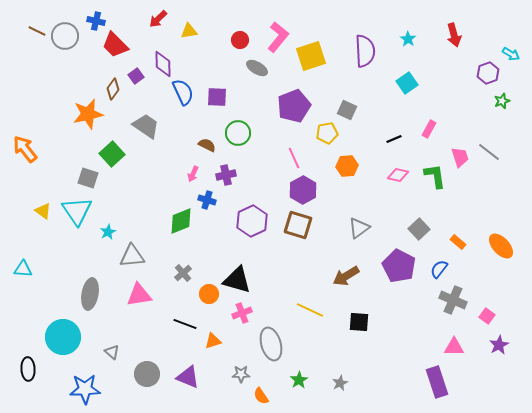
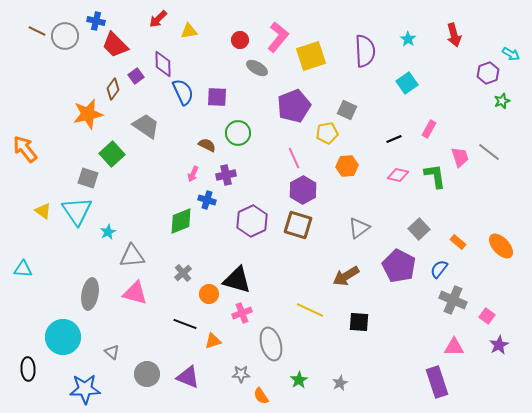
pink triangle at (139, 295): moved 4 px left, 2 px up; rotated 24 degrees clockwise
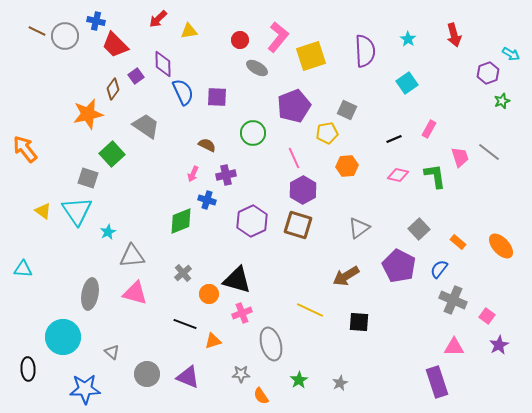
green circle at (238, 133): moved 15 px right
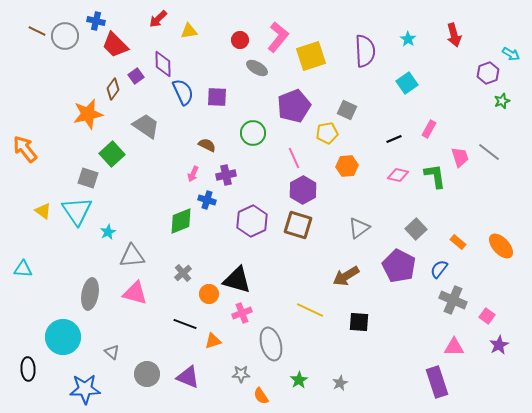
gray square at (419, 229): moved 3 px left
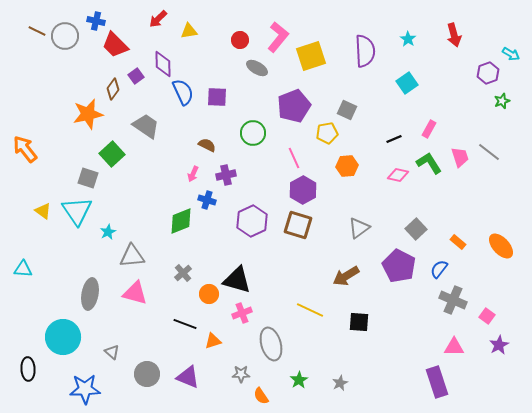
green L-shape at (435, 176): moved 6 px left, 13 px up; rotated 24 degrees counterclockwise
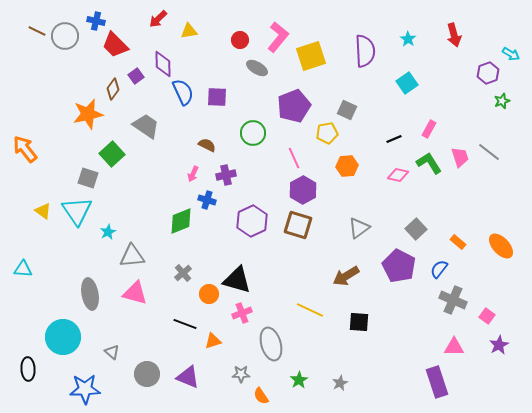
gray ellipse at (90, 294): rotated 20 degrees counterclockwise
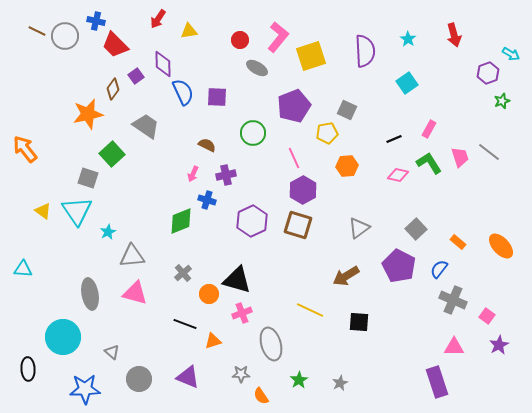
red arrow at (158, 19): rotated 12 degrees counterclockwise
gray circle at (147, 374): moved 8 px left, 5 px down
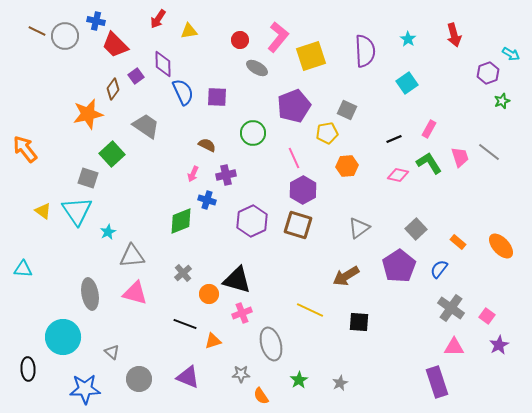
purple pentagon at (399, 266): rotated 12 degrees clockwise
gray cross at (453, 300): moved 2 px left, 8 px down; rotated 12 degrees clockwise
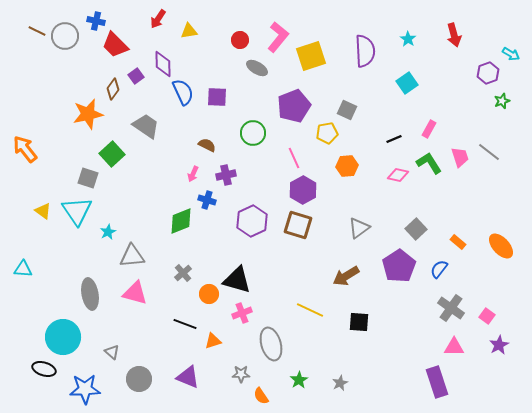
black ellipse at (28, 369): moved 16 px right; rotated 70 degrees counterclockwise
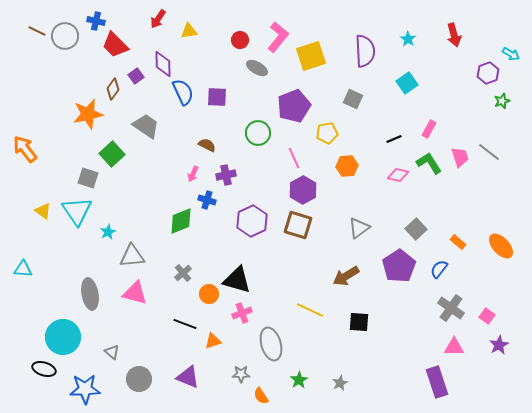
gray square at (347, 110): moved 6 px right, 11 px up
green circle at (253, 133): moved 5 px right
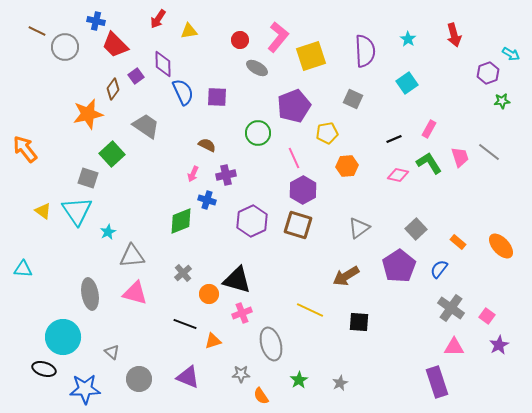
gray circle at (65, 36): moved 11 px down
green star at (502, 101): rotated 14 degrees clockwise
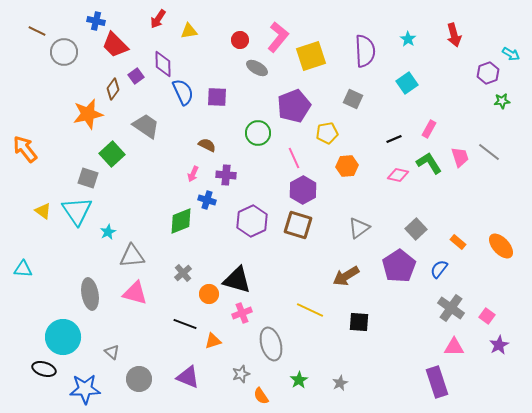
gray circle at (65, 47): moved 1 px left, 5 px down
purple cross at (226, 175): rotated 18 degrees clockwise
gray star at (241, 374): rotated 18 degrees counterclockwise
